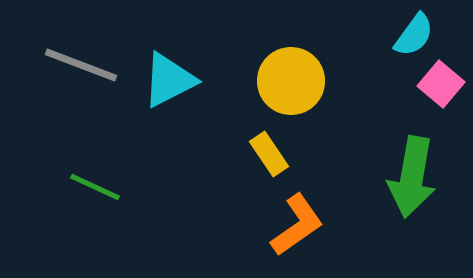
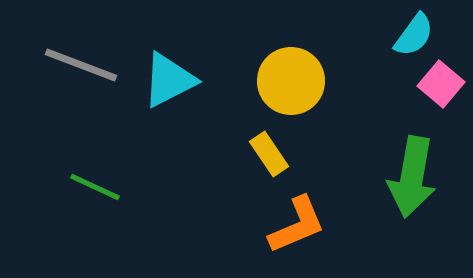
orange L-shape: rotated 12 degrees clockwise
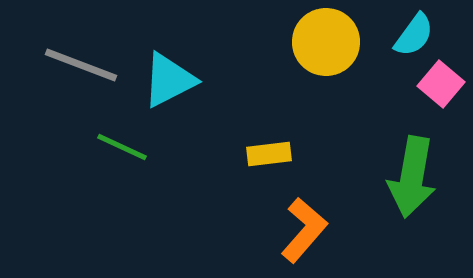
yellow circle: moved 35 px right, 39 px up
yellow rectangle: rotated 63 degrees counterclockwise
green line: moved 27 px right, 40 px up
orange L-shape: moved 7 px right, 5 px down; rotated 26 degrees counterclockwise
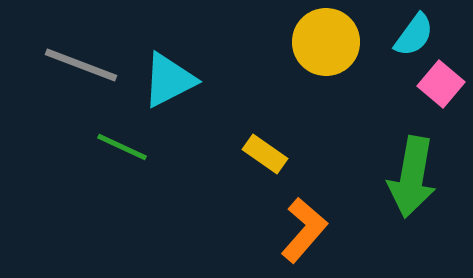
yellow rectangle: moved 4 px left; rotated 42 degrees clockwise
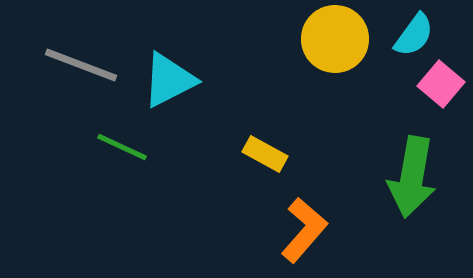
yellow circle: moved 9 px right, 3 px up
yellow rectangle: rotated 6 degrees counterclockwise
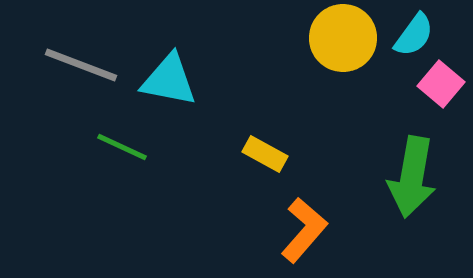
yellow circle: moved 8 px right, 1 px up
cyan triangle: rotated 38 degrees clockwise
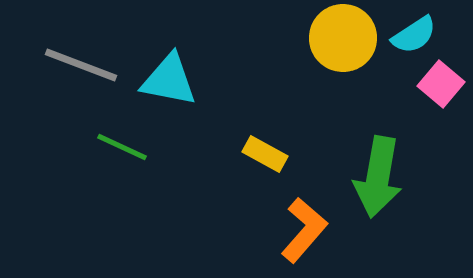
cyan semicircle: rotated 21 degrees clockwise
green arrow: moved 34 px left
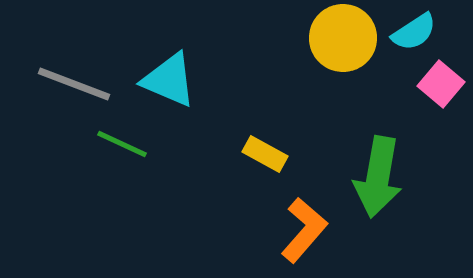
cyan semicircle: moved 3 px up
gray line: moved 7 px left, 19 px down
cyan triangle: rotated 12 degrees clockwise
green line: moved 3 px up
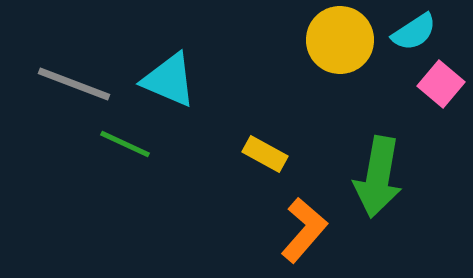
yellow circle: moved 3 px left, 2 px down
green line: moved 3 px right
